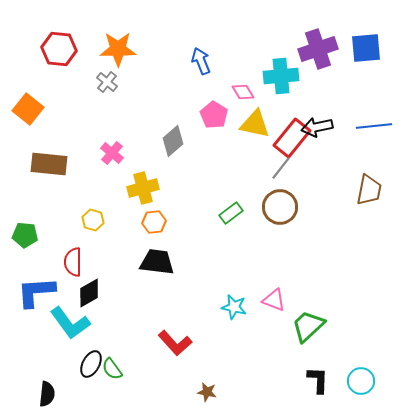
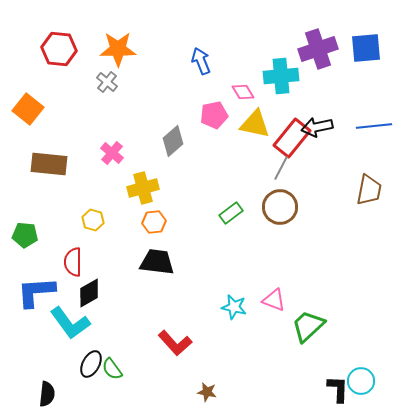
pink pentagon: rotated 28 degrees clockwise
gray line: rotated 10 degrees counterclockwise
black L-shape: moved 20 px right, 9 px down
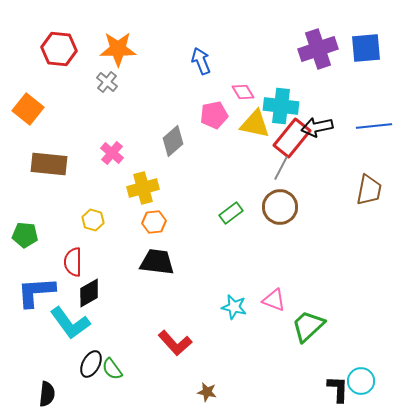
cyan cross: moved 30 px down; rotated 12 degrees clockwise
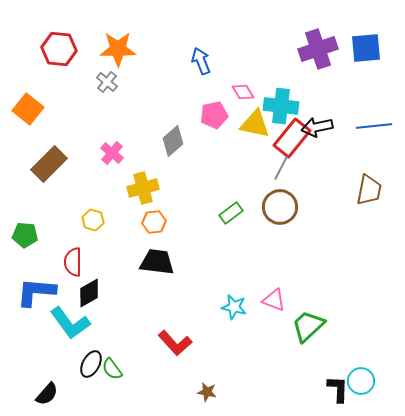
brown rectangle: rotated 51 degrees counterclockwise
blue L-shape: rotated 9 degrees clockwise
black semicircle: rotated 35 degrees clockwise
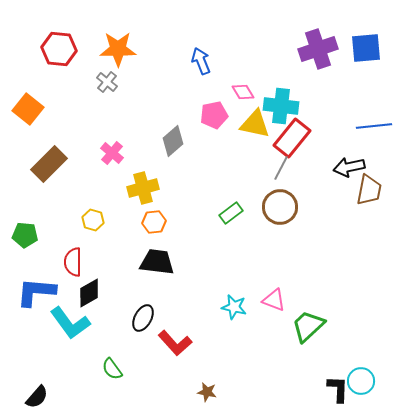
black arrow: moved 32 px right, 40 px down
black ellipse: moved 52 px right, 46 px up
black semicircle: moved 10 px left, 3 px down
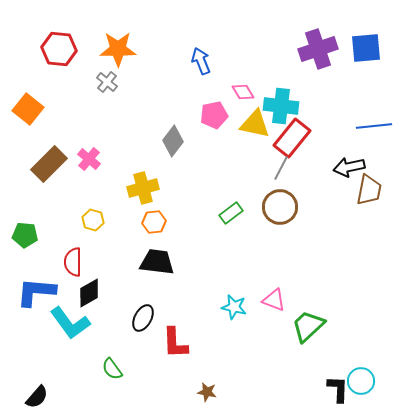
gray diamond: rotated 12 degrees counterclockwise
pink cross: moved 23 px left, 6 px down
red L-shape: rotated 40 degrees clockwise
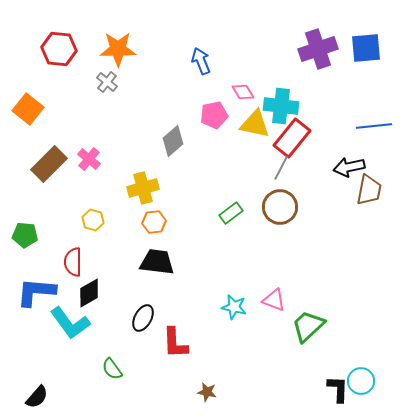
gray diamond: rotated 12 degrees clockwise
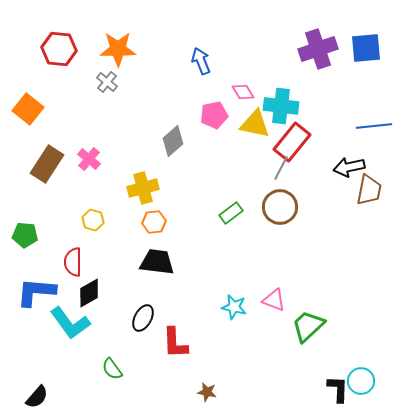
red rectangle: moved 4 px down
brown rectangle: moved 2 px left; rotated 12 degrees counterclockwise
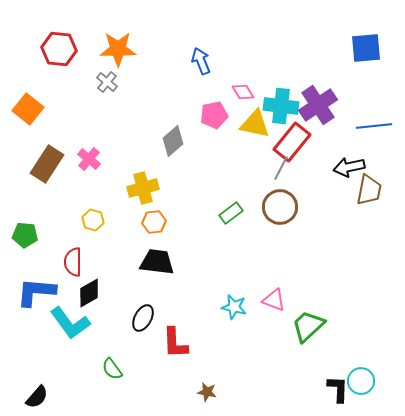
purple cross: moved 56 px down; rotated 15 degrees counterclockwise
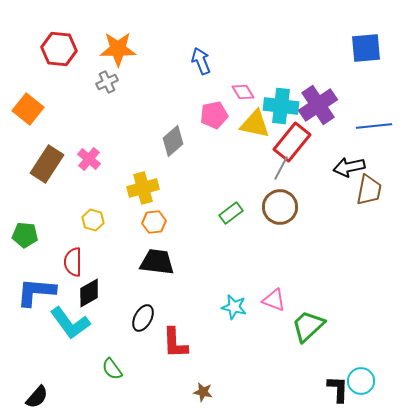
gray cross: rotated 25 degrees clockwise
brown star: moved 4 px left
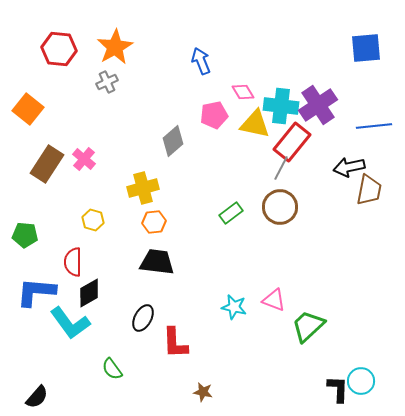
orange star: moved 3 px left, 2 px up; rotated 30 degrees counterclockwise
pink cross: moved 5 px left
